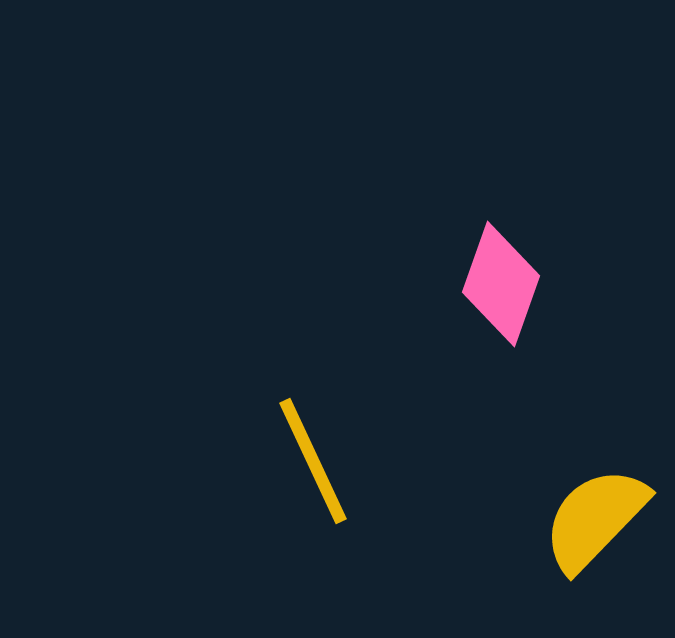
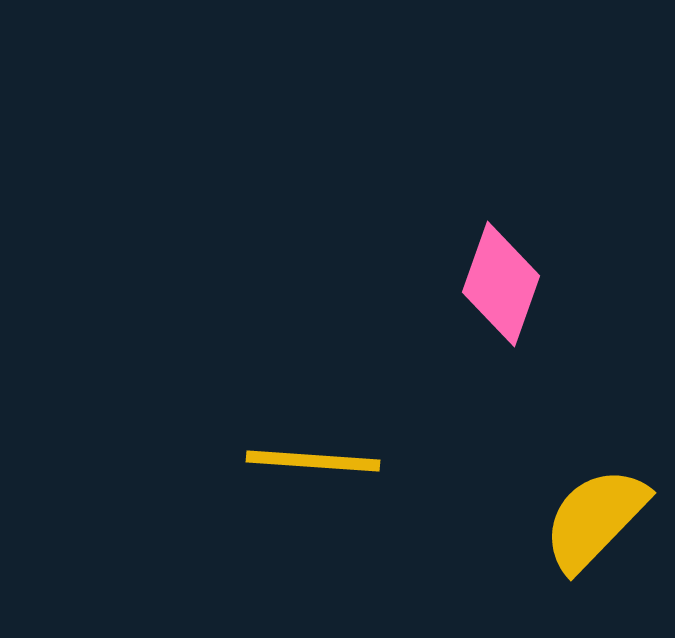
yellow line: rotated 61 degrees counterclockwise
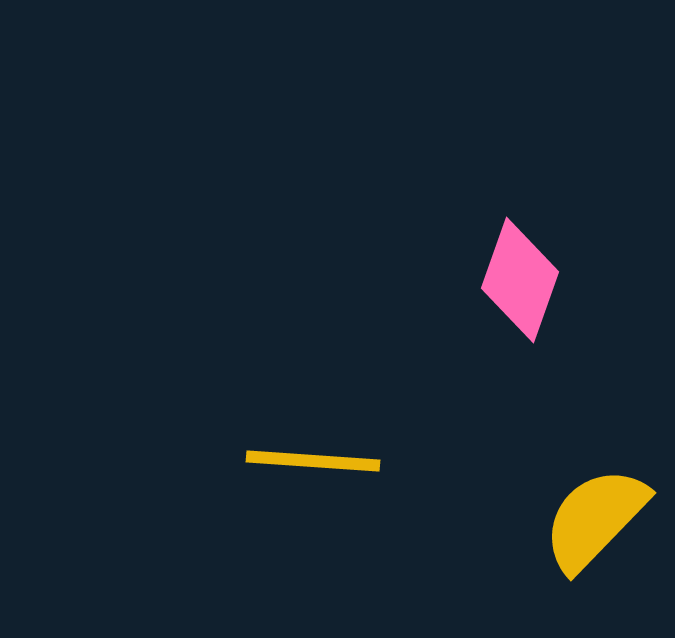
pink diamond: moved 19 px right, 4 px up
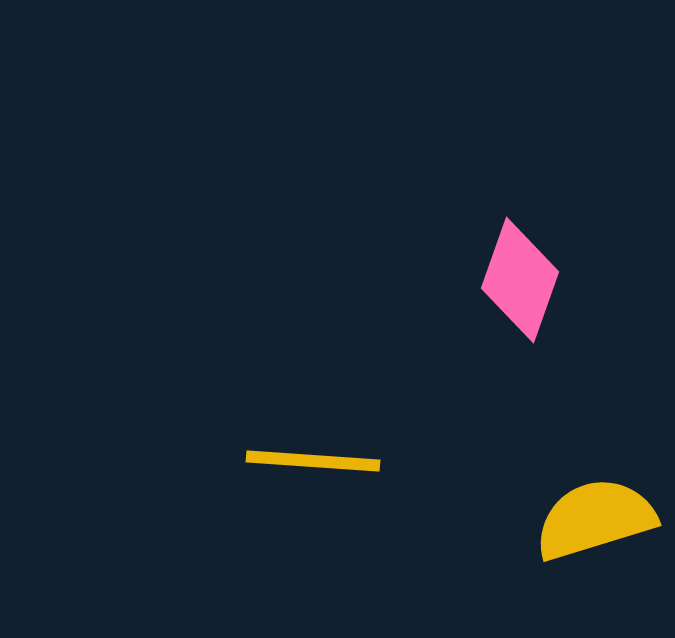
yellow semicircle: rotated 29 degrees clockwise
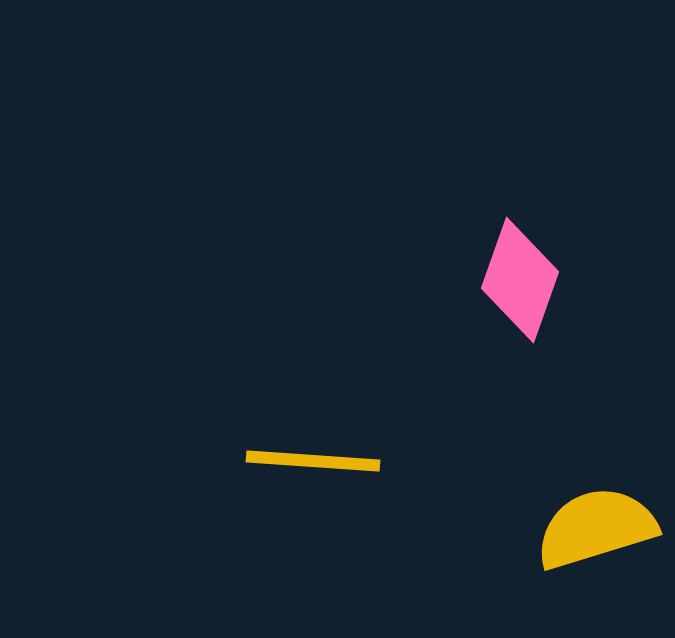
yellow semicircle: moved 1 px right, 9 px down
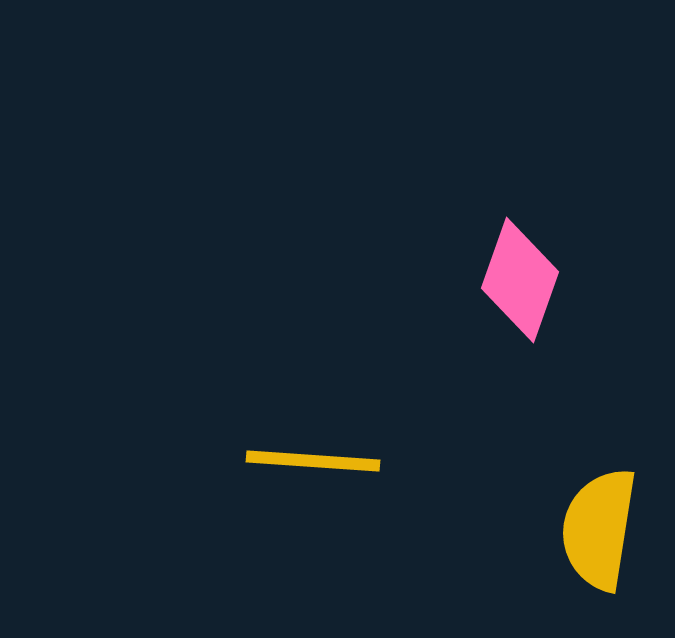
yellow semicircle: moved 3 px right, 1 px down; rotated 64 degrees counterclockwise
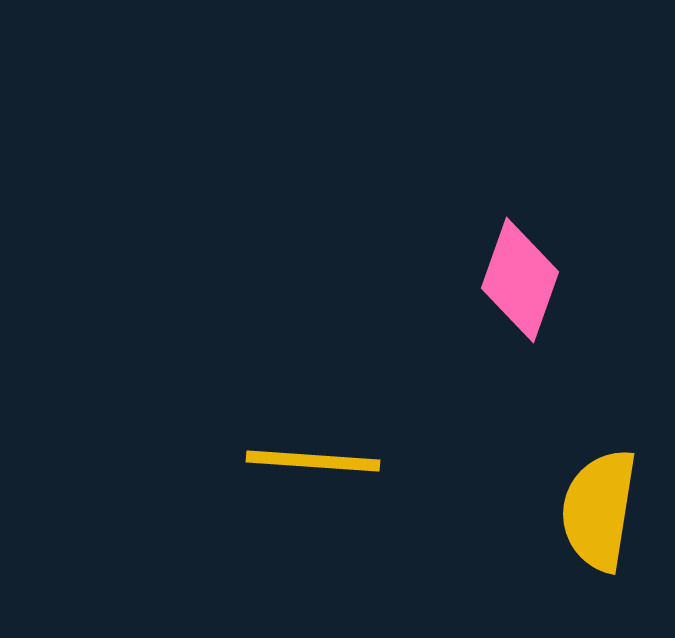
yellow semicircle: moved 19 px up
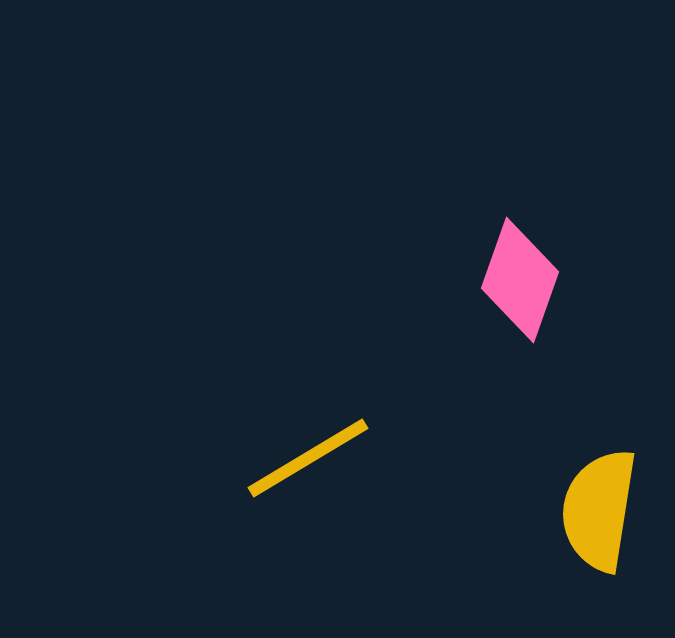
yellow line: moved 5 px left, 3 px up; rotated 35 degrees counterclockwise
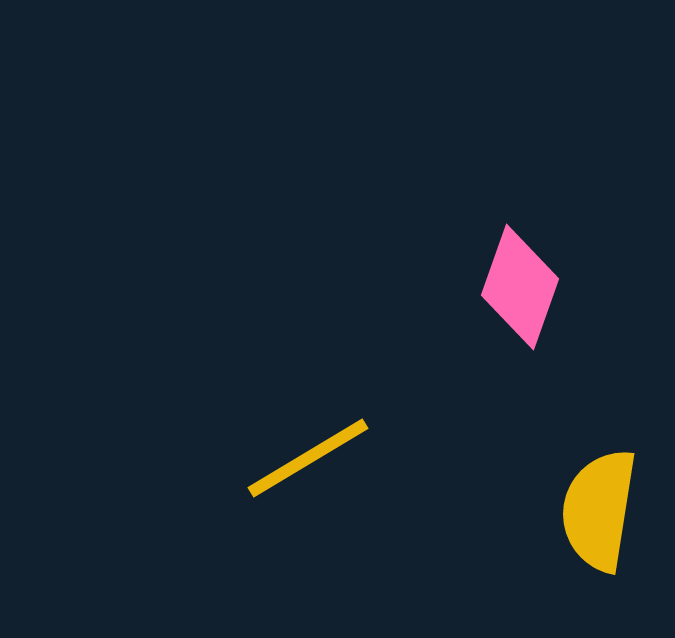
pink diamond: moved 7 px down
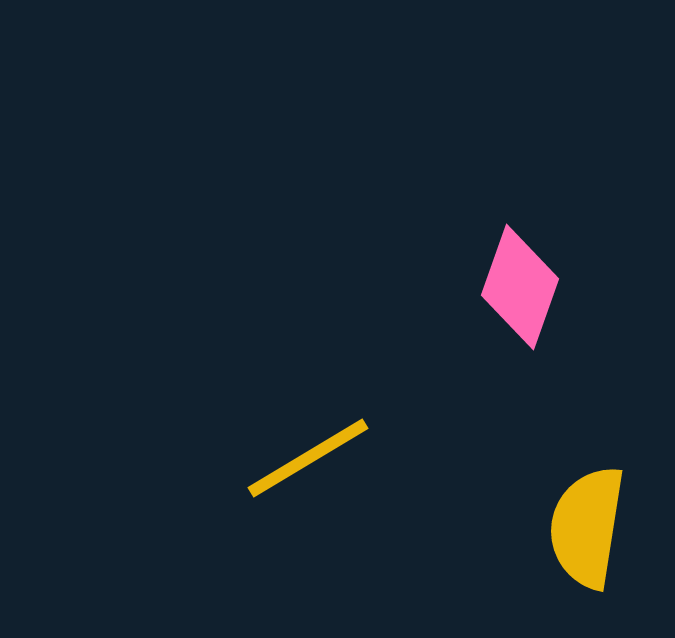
yellow semicircle: moved 12 px left, 17 px down
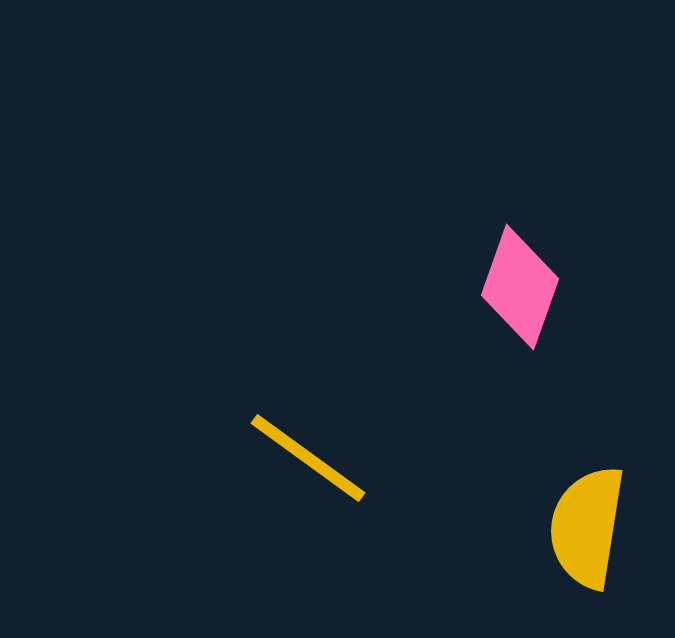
yellow line: rotated 67 degrees clockwise
